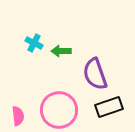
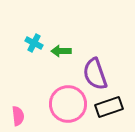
pink circle: moved 9 px right, 6 px up
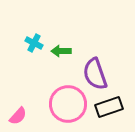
pink semicircle: rotated 48 degrees clockwise
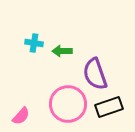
cyan cross: rotated 18 degrees counterclockwise
green arrow: moved 1 px right
pink semicircle: moved 3 px right
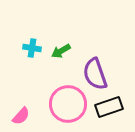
cyan cross: moved 2 px left, 5 px down
green arrow: moved 1 px left; rotated 30 degrees counterclockwise
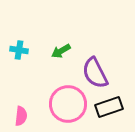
cyan cross: moved 13 px left, 2 px down
purple semicircle: moved 1 px up; rotated 8 degrees counterclockwise
pink semicircle: rotated 36 degrees counterclockwise
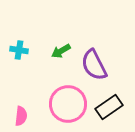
purple semicircle: moved 1 px left, 8 px up
black rectangle: rotated 16 degrees counterclockwise
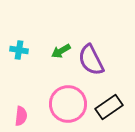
purple semicircle: moved 3 px left, 5 px up
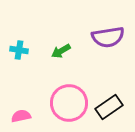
purple semicircle: moved 17 px right, 23 px up; rotated 72 degrees counterclockwise
pink circle: moved 1 px right, 1 px up
pink semicircle: rotated 108 degrees counterclockwise
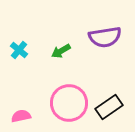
purple semicircle: moved 3 px left
cyan cross: rotated 30 degrees clockwise
